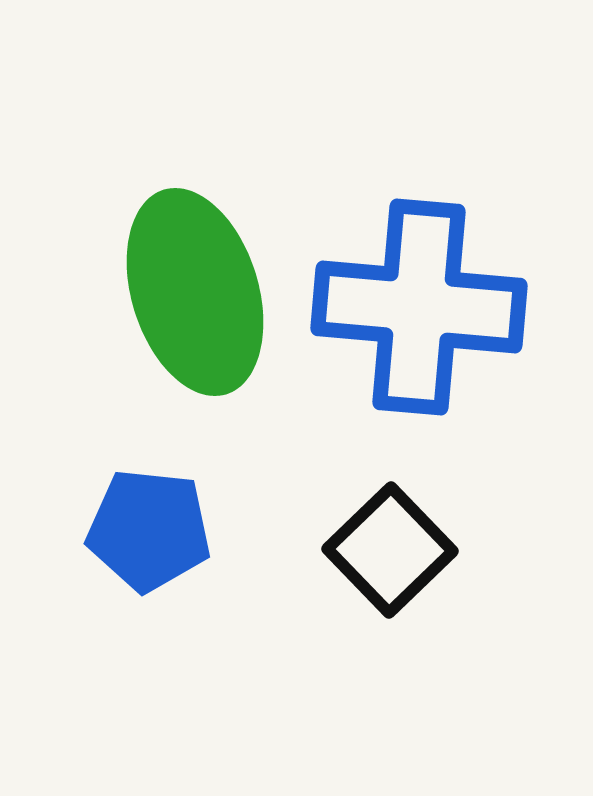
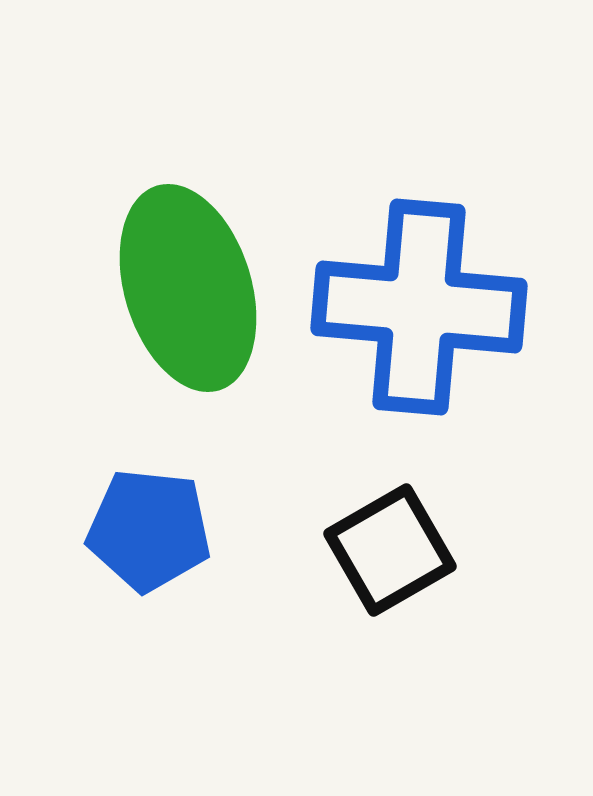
green ellipse: moved 7 px left, 4 px up
black square: rotated 14 degrees clockwise
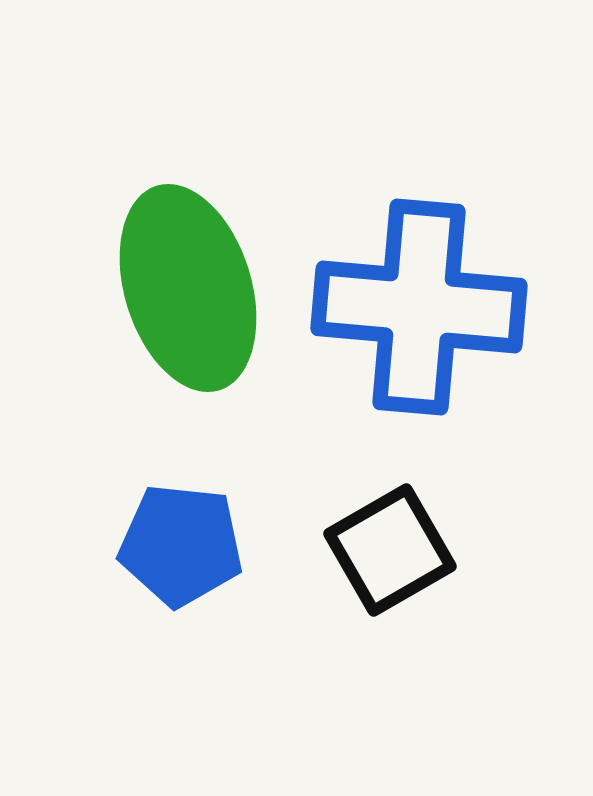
blue pentagon: moved 32 px right, 15 px down
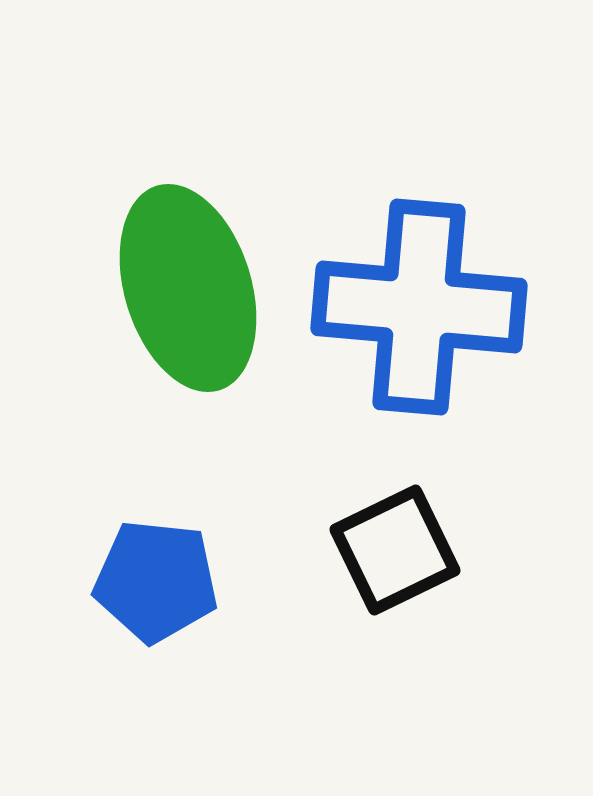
blue pentagon: moved 25 px left, 36 px down
black square: moved 5 px right; rotated 4 degrees clockwise
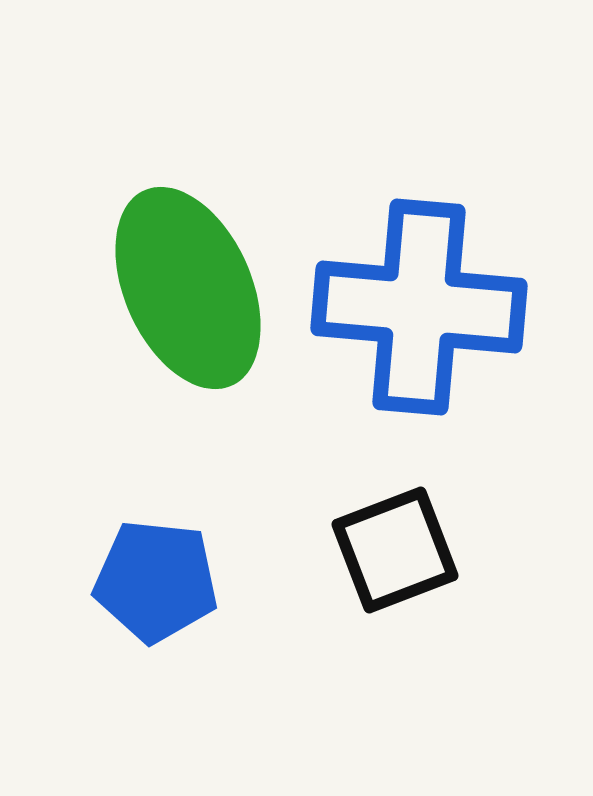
green ellipse: rotated 7 degrees counterclockwise
black square: rotated 5 degrees clockwise
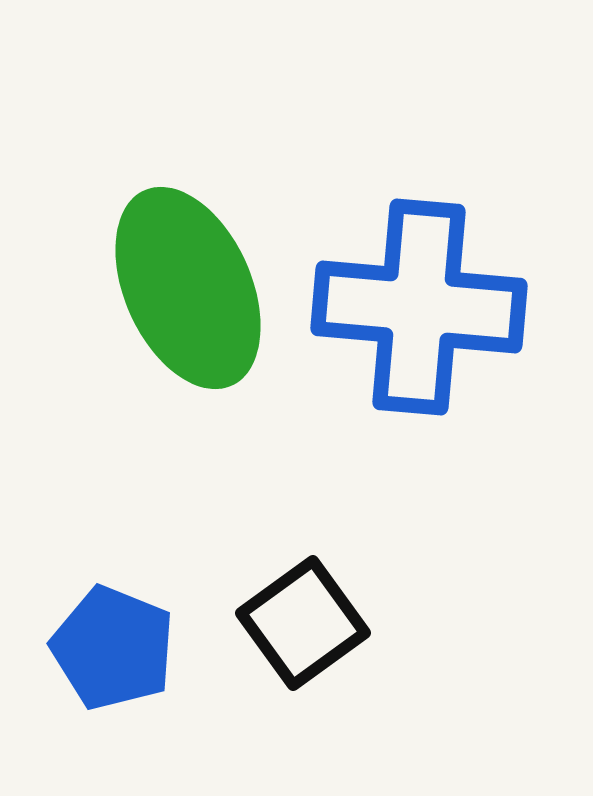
black square: moved 92 px left, 73 px down; rotated 15 degrees counterclockwise
blue pentagon: moved 43 px left, 67 px down; rotated 16 degrees clockwise
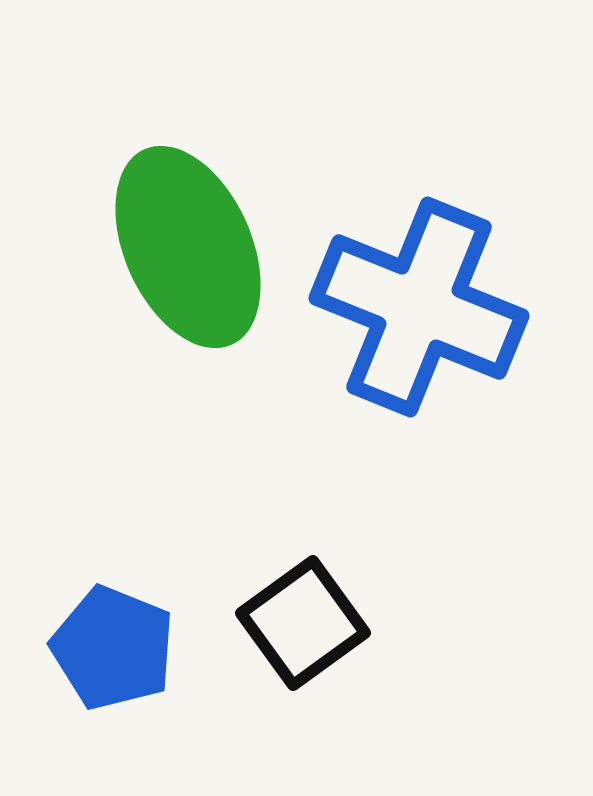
green ellipse: moved 41 px up
blue cross: rotated 17 degrees clockwise
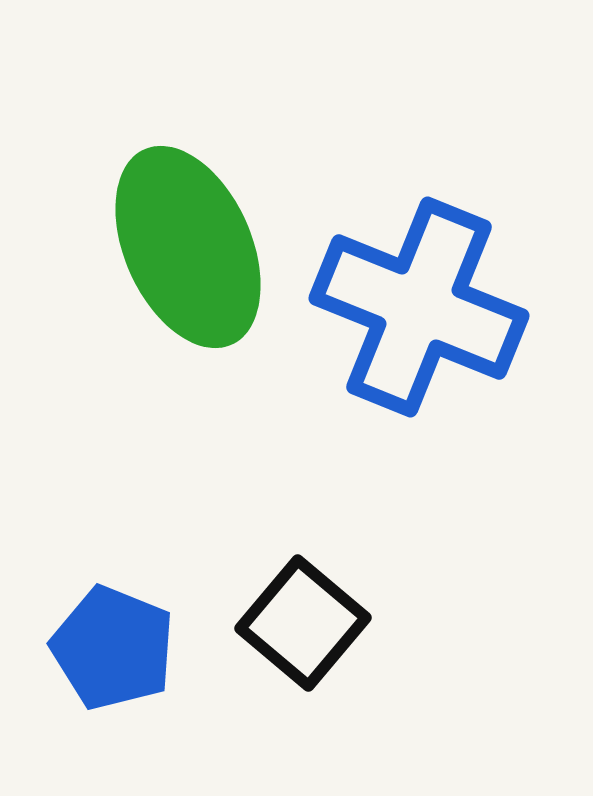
black square: rotated 14 degrees counterclockwise
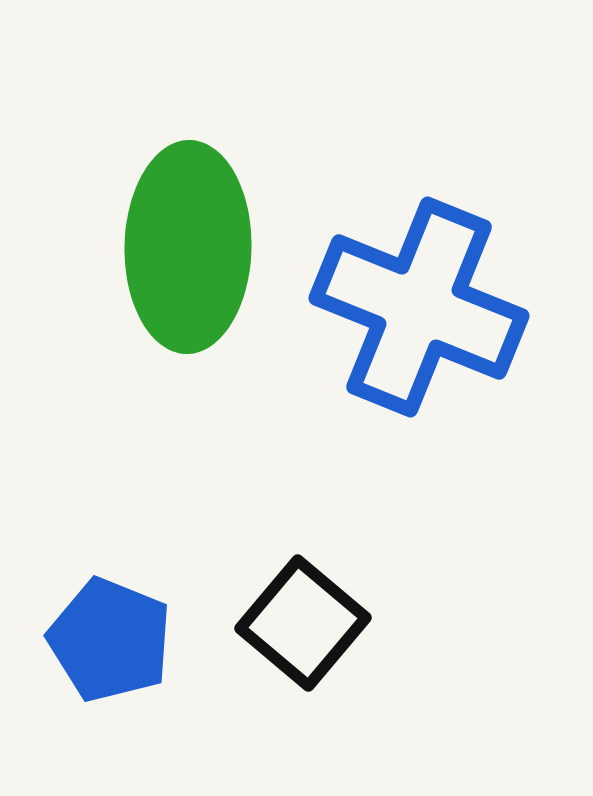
green ellipse: rotated 25 degrees clockwise
blue pentagon: moved 3 px left, 8 px up
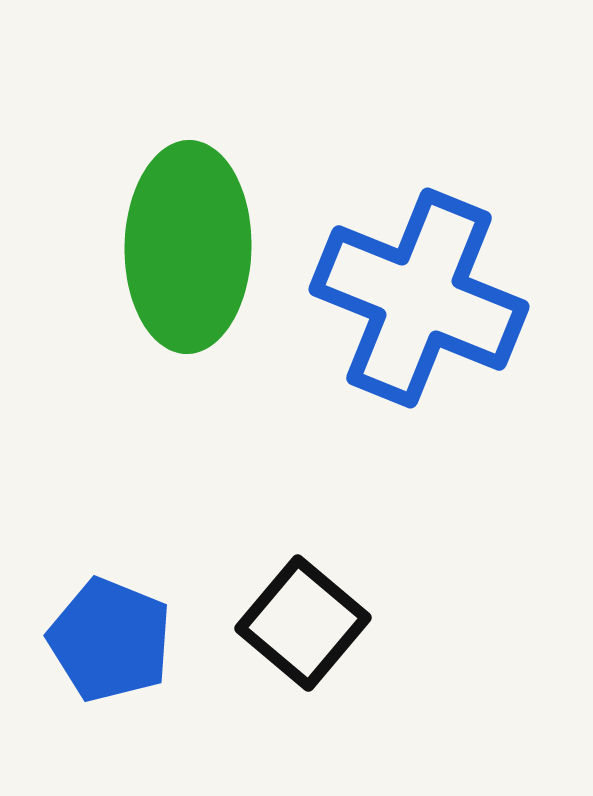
blue cross: moved 9 px up
